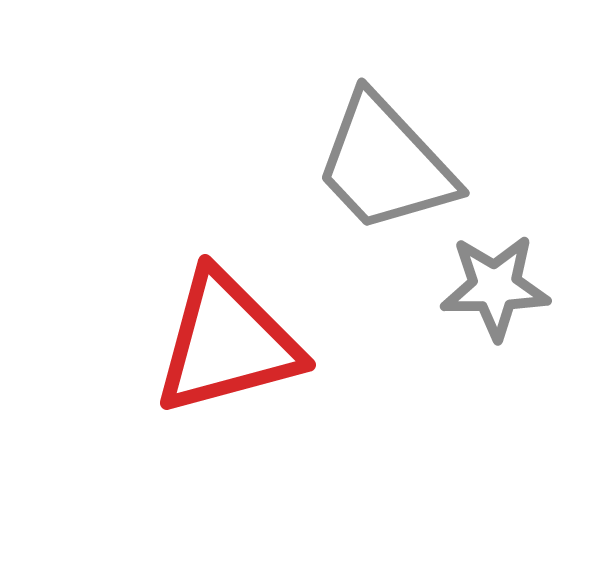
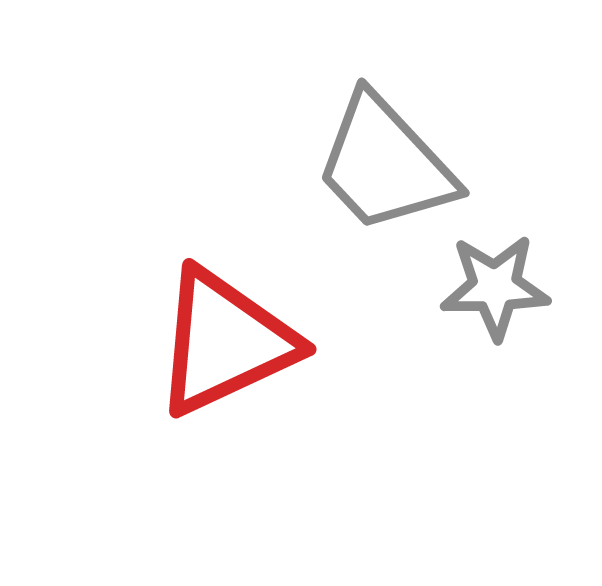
red triangle: moved 2 px left, 1 px up; rotated 10 degrees counterclockwise
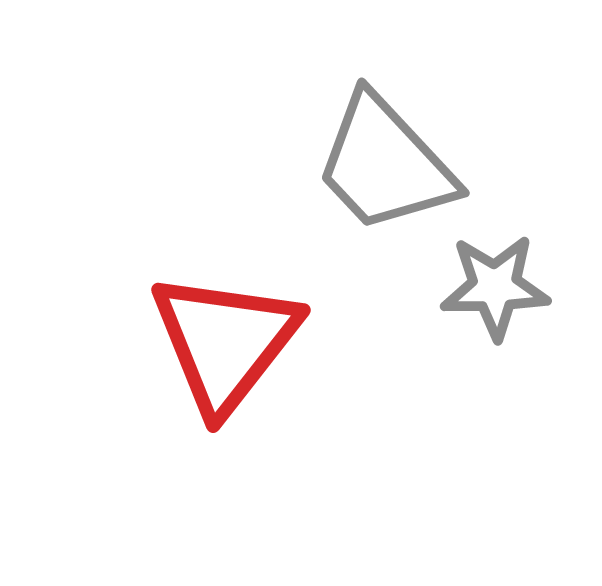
red triangle: rotated 27 degrees counterclockwise
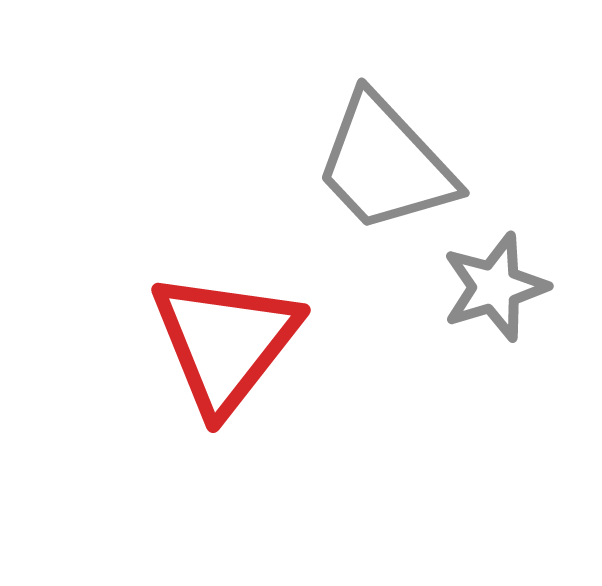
gray star: rotated 16 degrees counterclockwise
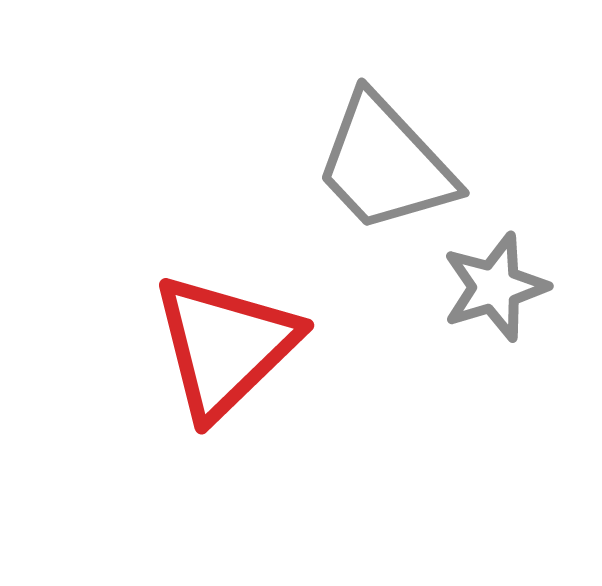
red triangle: moved 4 px down; rotated 8 degrees clockwise
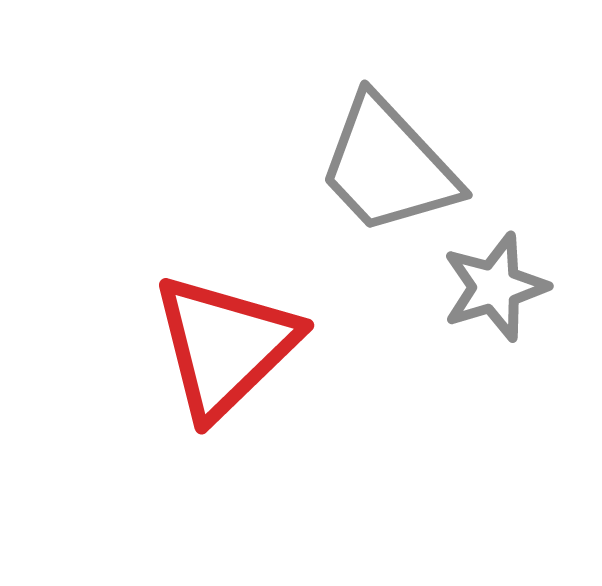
gray trapezoid: moved 3 px right, 2 px down
